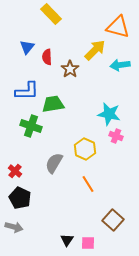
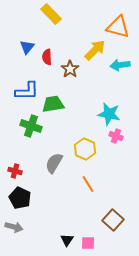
red cross: rotated 24 degrees counterclockwise
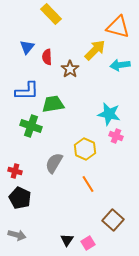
gray arrow: moved 3 px right, 8 px down
pink square: rotated 32 degrees counterclockwise
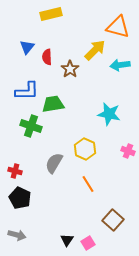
yellow rectangle: rotated 60 degrees counterclockwise
pink cross: moved 12 px right, 15 px down
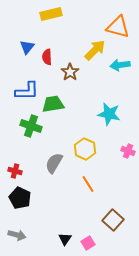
brown star: moved 3 px down
black triangle: moved 2 px left, 1 px up
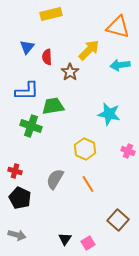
yellow arrow: moved 6 px left
green trapezoid: moved 2 px down
gray semicircle: moved 1 px right, 16 px down
brown square: moved 5 px right
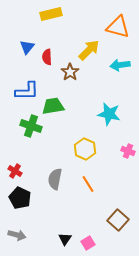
red cross: rotated 16 degrees clockwise
gray semicircle: rotated 20 degrees counterclockwise
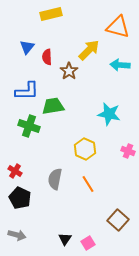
cyan arrow: rotated 12 degrees clockwise
brown star: moved 1 px left, 1 px up
green cross: moved 2 px left
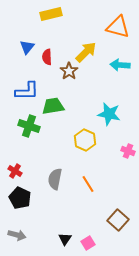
yellow arrow: moved 3 px left, 2 px down
yellow hexagon: moved 9 px up
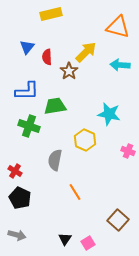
green trapezoid: moved 2 px right
gray semicircle: moved 19 px up
orange line: moved 13 px left, 8 px down
